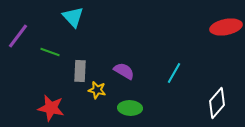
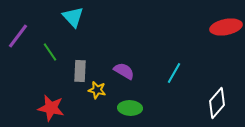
green line: rotated 36 degrees clockwise
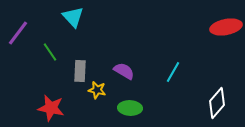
purple line: moved 3 px up
cyan line: moved 1 px left, 1 px up
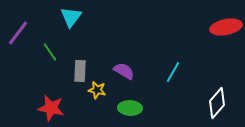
cyan triangle: moved 2 px left; rotated 20 degrees clockwise
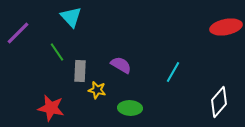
cyan triangle: rotated 20 degrees counterclockwise
purple line: rotated 8 degrees clockwise
green line: moved 7 px right
purple semicircle: moved 3 px left, 6 px up
white diamond: moved 2 px right, 1 px up
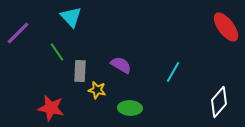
red ellipse: rotated 64 degrees clockwise
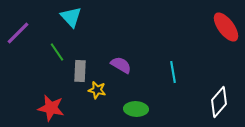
cyan line: rotated 40 degrees counterclockwise
green ellipse: moved 6 px right, 1 px down
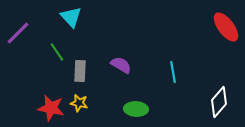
yellow star: moved 18 px left, 13 px down
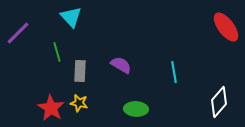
green line: rotated 18 degrees clockwise
cyan line: moved 1 px right
red star: rotated 20 degrees clockwise
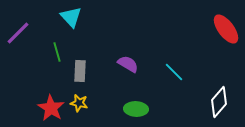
red ellipse: moved 2 px down
purple semicircle: moved 7 px right, 1 px up
cyan line: rotated 35 degrees counterclockwise
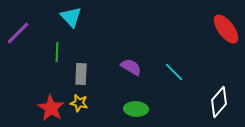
green line: rotated 18 degrees clockwise
purple semicircle: moved 3 px right, 3 px down
gray rectangle: moved 1 px right, 3 px down
